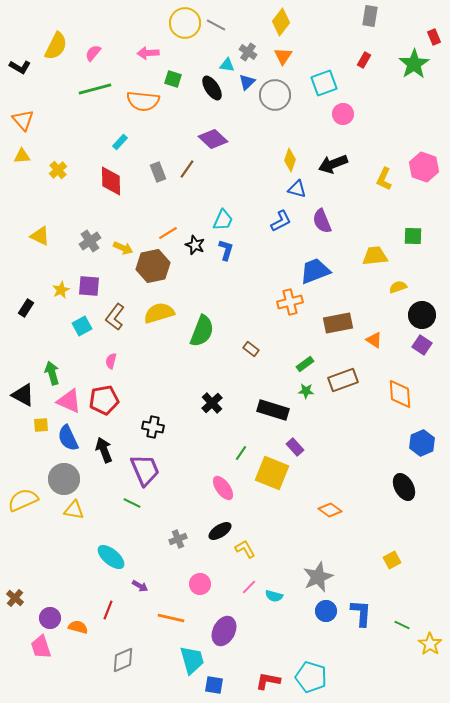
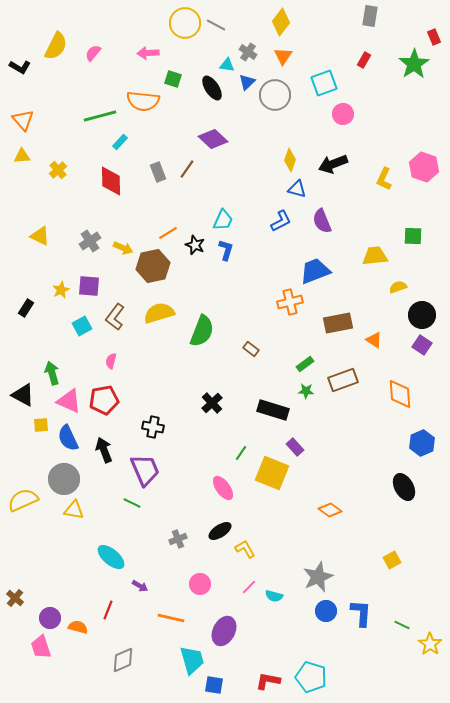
green line at (95, 89): moved 5 px right, 27 px down
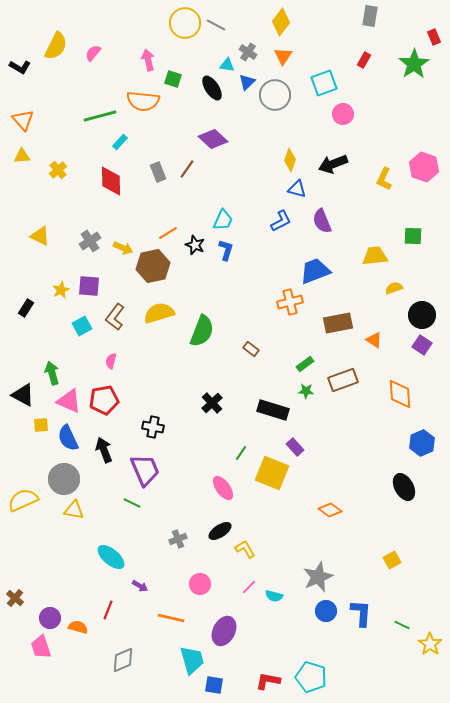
pink arrow at (148, 53): moved 7 px down; rotated 80 degrees clockwise
yellow semicircle at (398, 287): moved 4 px left, 1 px down
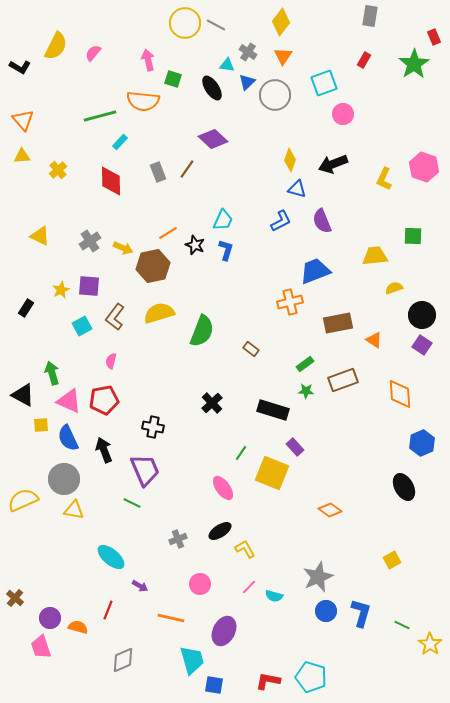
blue L-shape at (361, 613): rotated 12 degrees clockwise
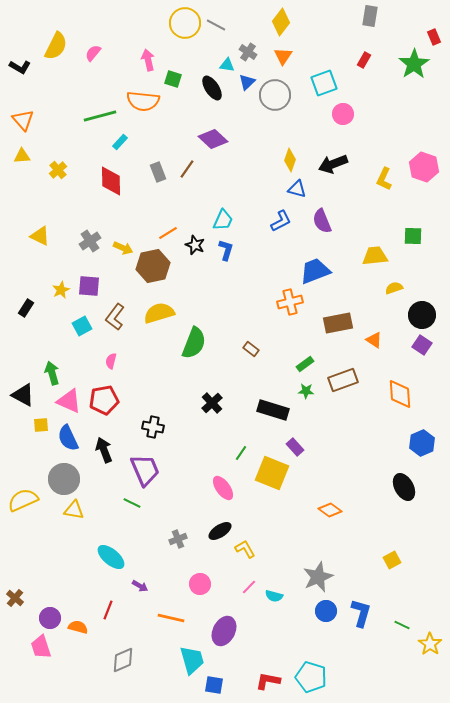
green semicircle at (202, 331): moved 8 px left, 12 px down
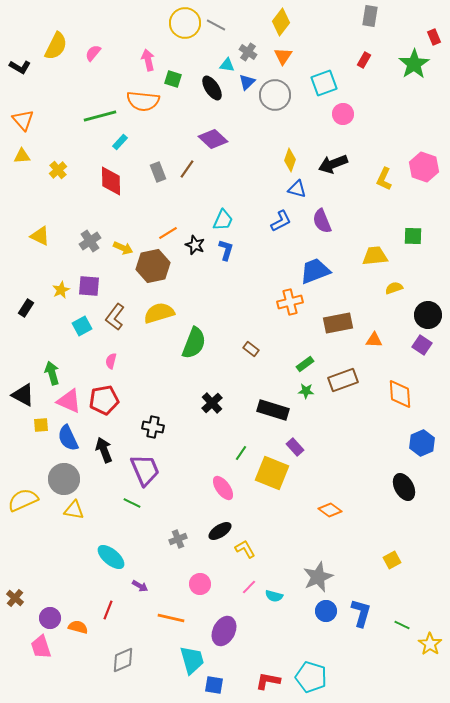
black circle at (422, 315): moved 6 px right
orange triangle at (374, 340): rotated 30 degrees counterclockwise
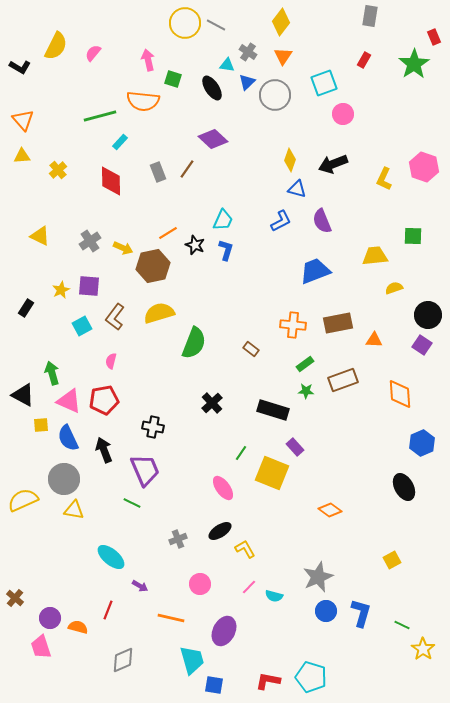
orange cross at (290, 302): moved 3 px right, 23 px down; rotated 20 degrees clockwise
yellow star at (430, 644): moved 7 px left, 5 px down
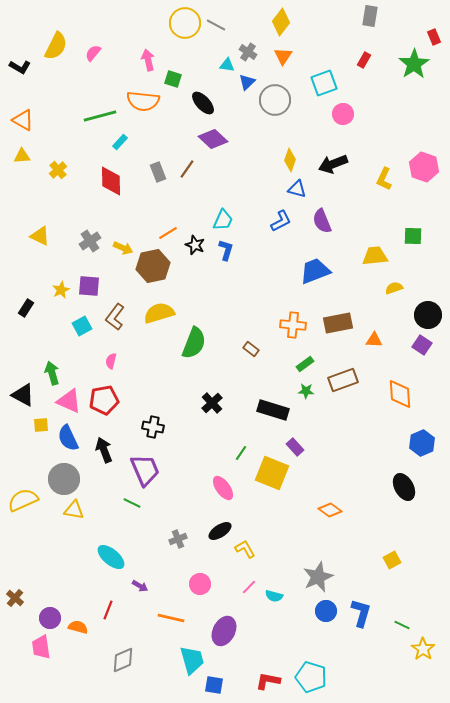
black ellipse at (212, 88): moved 9 px left, 15 px down; rotated 10 degrees counterclockwise
gray circle at (275, 95): moved 5 px down
orange triangle at (23, 120): rotated 20 degrees counterclockwise
pink trapezoid at (41, 647): rotated 10 degrees clockwise
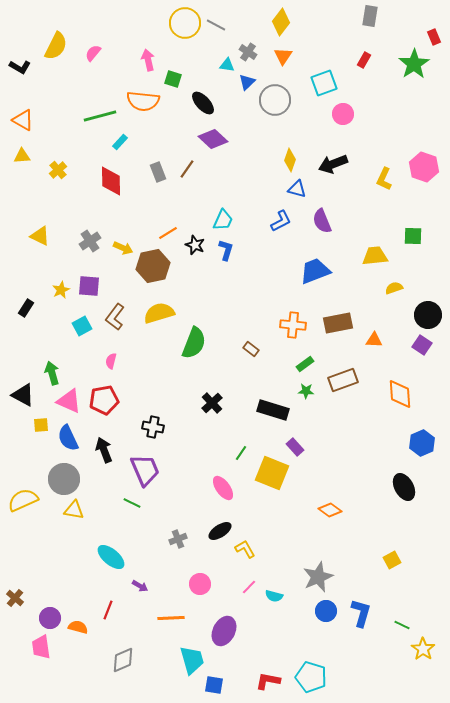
orange line at (171, 618): rotated 16 degrees counterclockwise
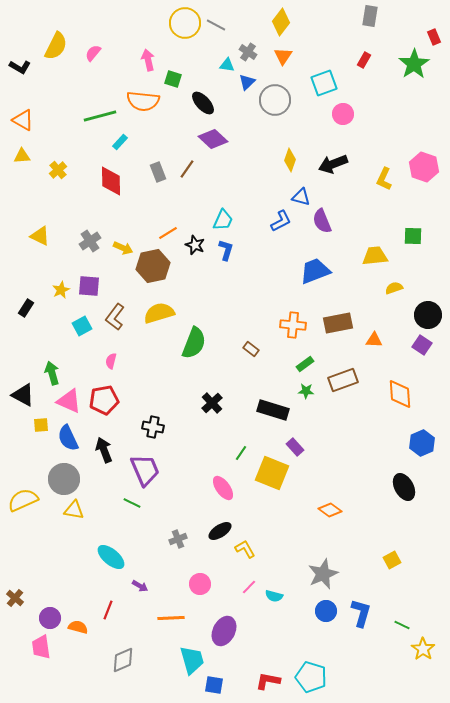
blue triangle at (297, 189): moved 4 px right, 8 px down
gray star at (318, 577): moved 5 px right, 3 px up
